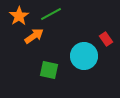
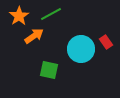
red rectangle: moved 3 px down
cyan circle: moved 3 px left, 7 px up
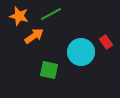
orange star: rotated 24 degrees counterclockwise
cyan circle: moved 3 px down
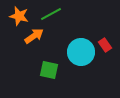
red rectangle: moved 1 px left, 3 px down
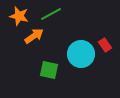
cyan circle: moved 2 px down
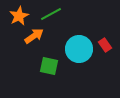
orange star: rotated 30 degrees clockwise
cyan circle: moved 2 px left, 5 px up
green square: moved 4 px up
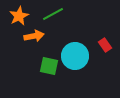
green line: moved 2 px right
orange arrow: rotated 24 degrees clockwise
cyan circle: moved 4 px left, 7 px down
